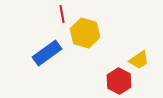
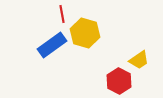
blue rectangle: moved 5 px right, 8 px up
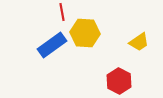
red line: moved 2 px up
yellow hexagon: rotated 12 degrees counterclockwise
yellow trapezoid: moved 18 px up
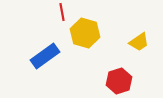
yellow hexagon: rotated 12 degrees clockwise
blue rectangle: moved 7 px left, 11 px down
red hexagon: rotated 15 degrees clockwise
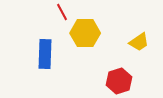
red line: rotated 18 degrees counterclockwise
yellow hexagon: rotated 16 degrees counterclockwise
blue rectangle: moved 2 px up; rotated 52 degrees counterclockwise
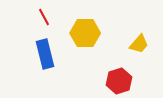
red line: moved 18 px left, 5 px down
yellow trapezoid: moved 2 px down; rotated 15 degrees counterclockwise
blue rectangle: rotated 16 degrees counterclockwise
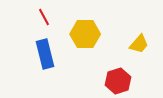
yellow hexagon: moved 1 px down
red hexagon: moved 1 px left
